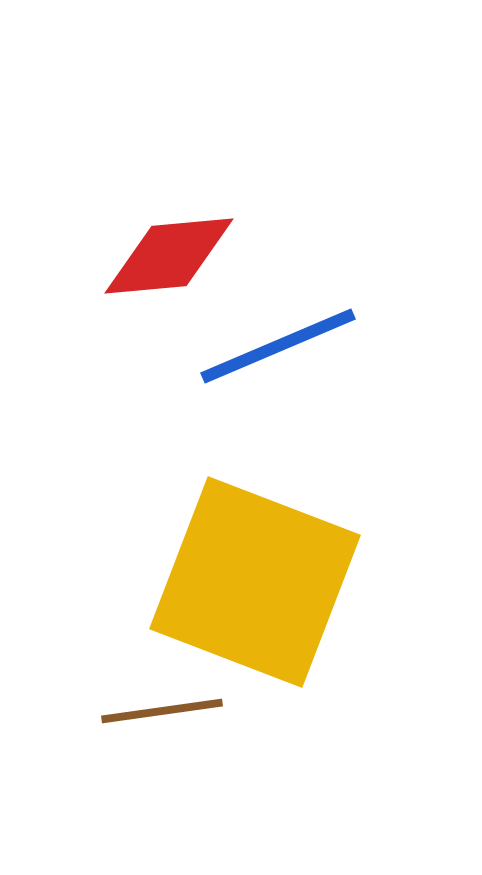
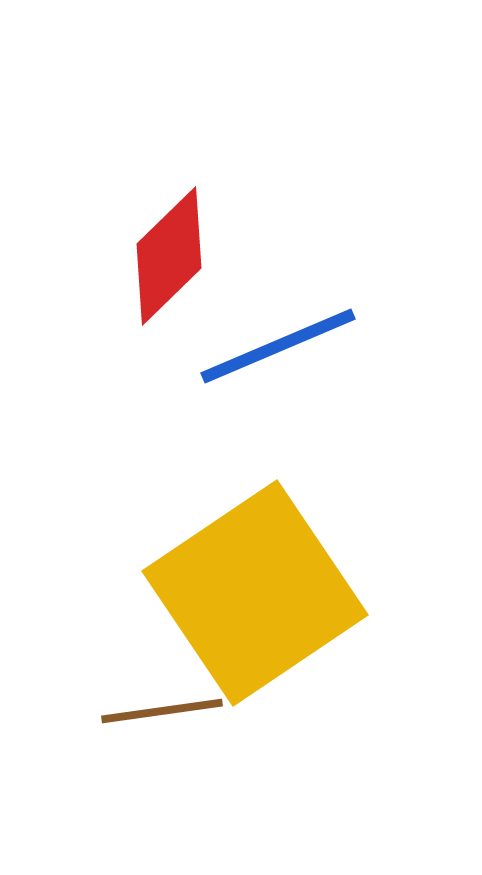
red diamond: rotated 39 degrees counterclockwise
yellow square: moved 11 px down; rotated 35 degrees clockwise
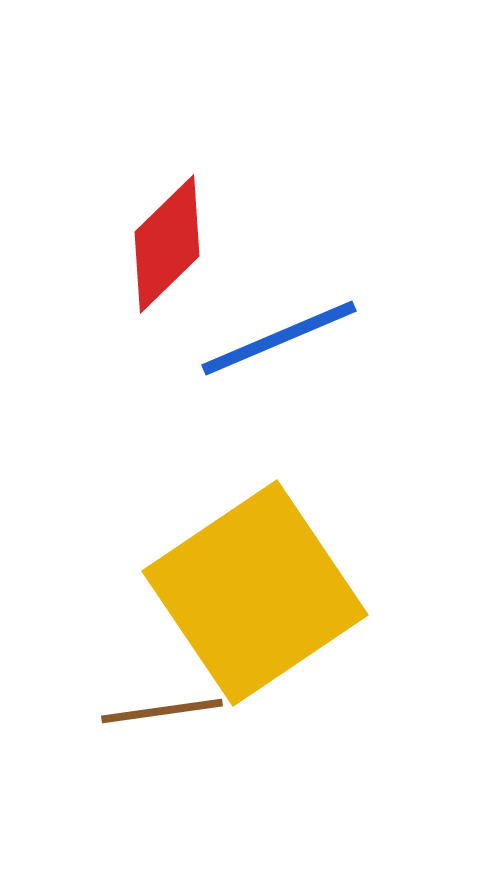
red diamond: moved 2 px left, 12 px up
blue line: moved 1 px right, 8 px up
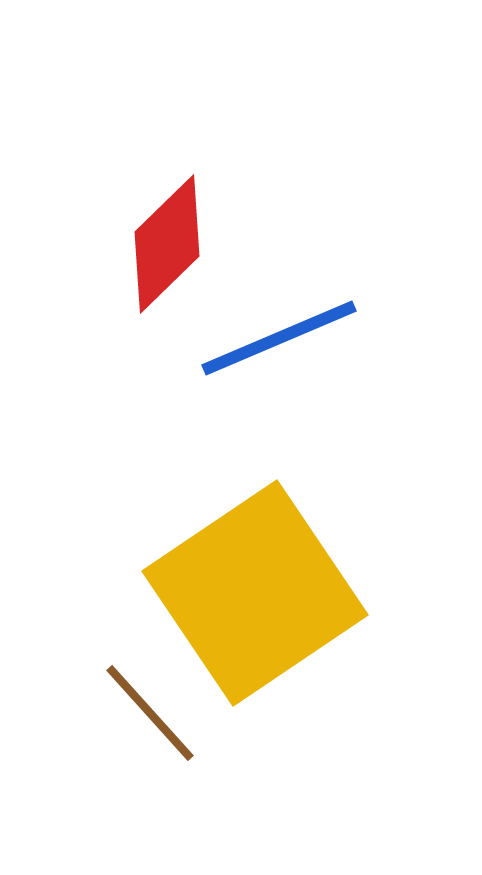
brown line: moved 12 px left, 2 px down; rotated 56 degrees clockwise
